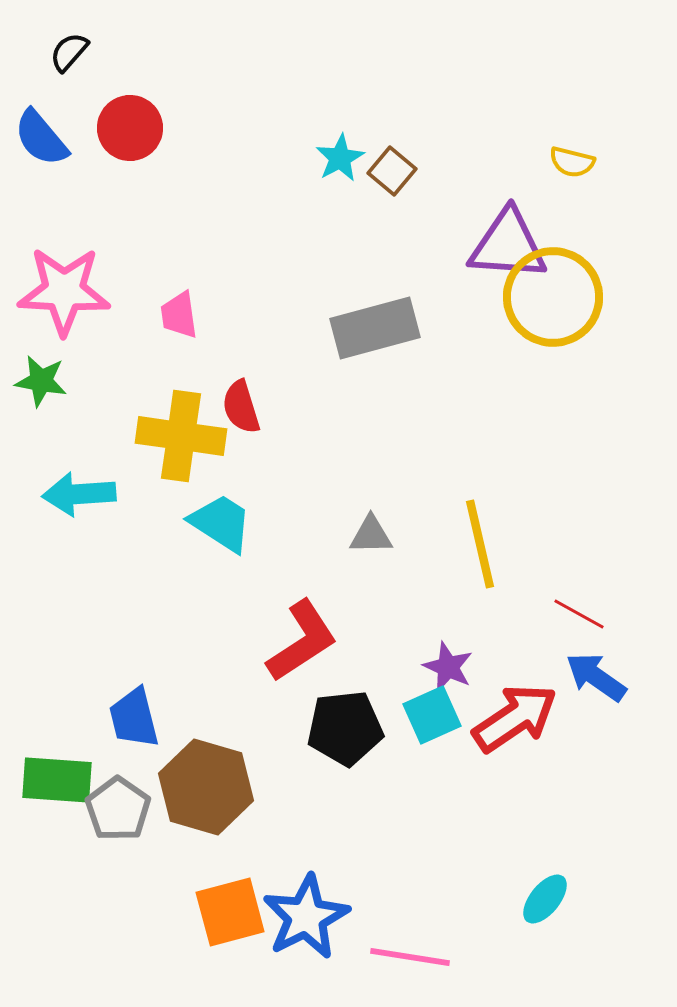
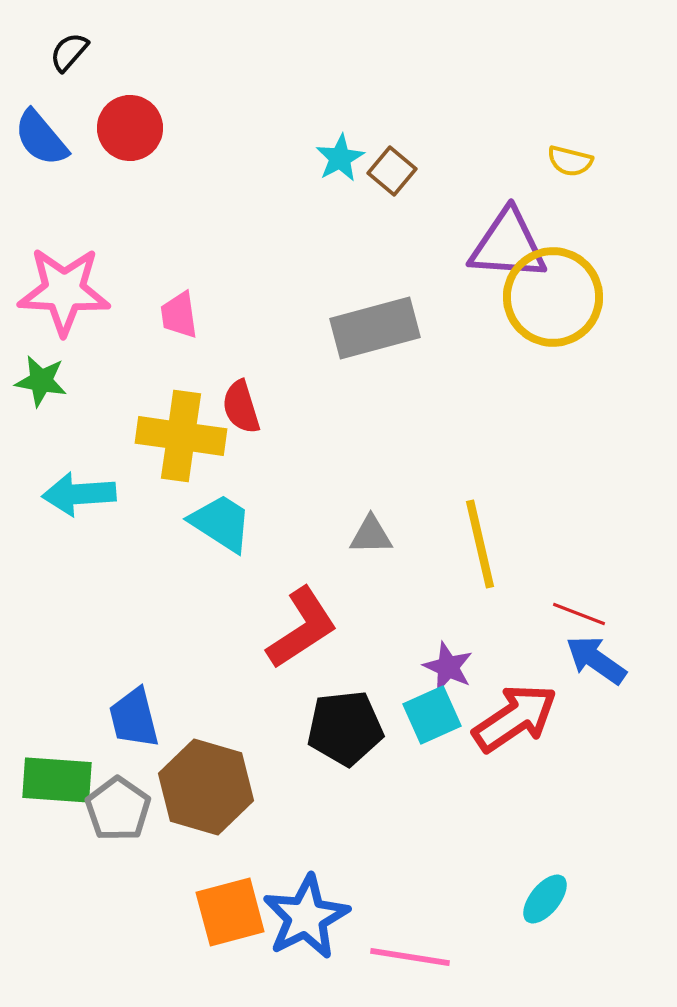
yellow semicircle: moved 2 px left, 1 px up
red line: rotated 8 degrees counterclockwise
red L-shape: moved 13 px up
blue arrow: moved 17 px up
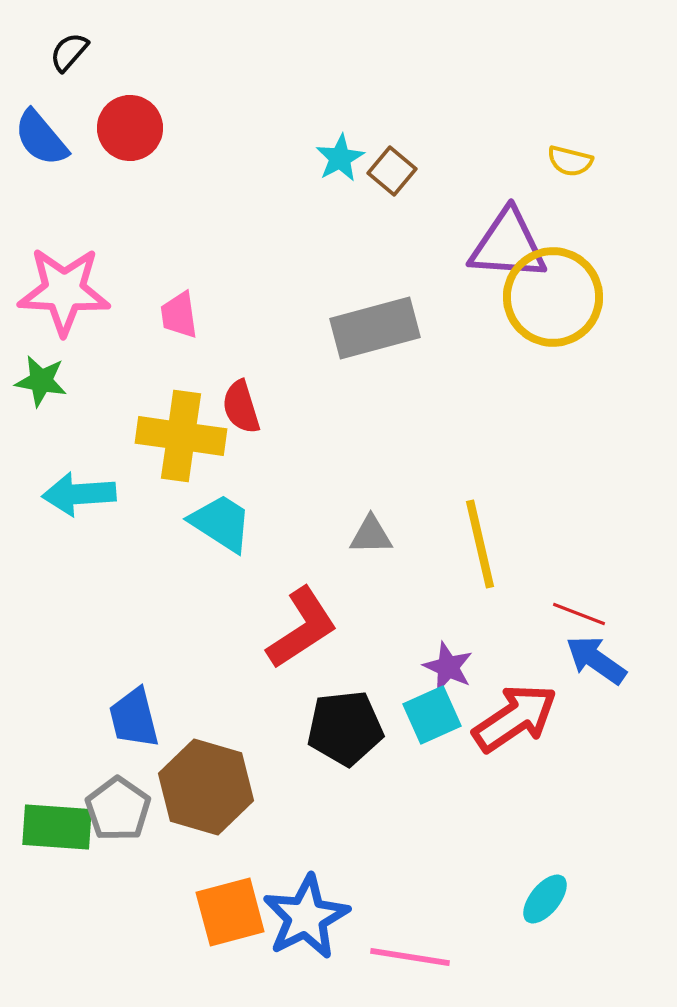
green rectangle: moved 47 px down
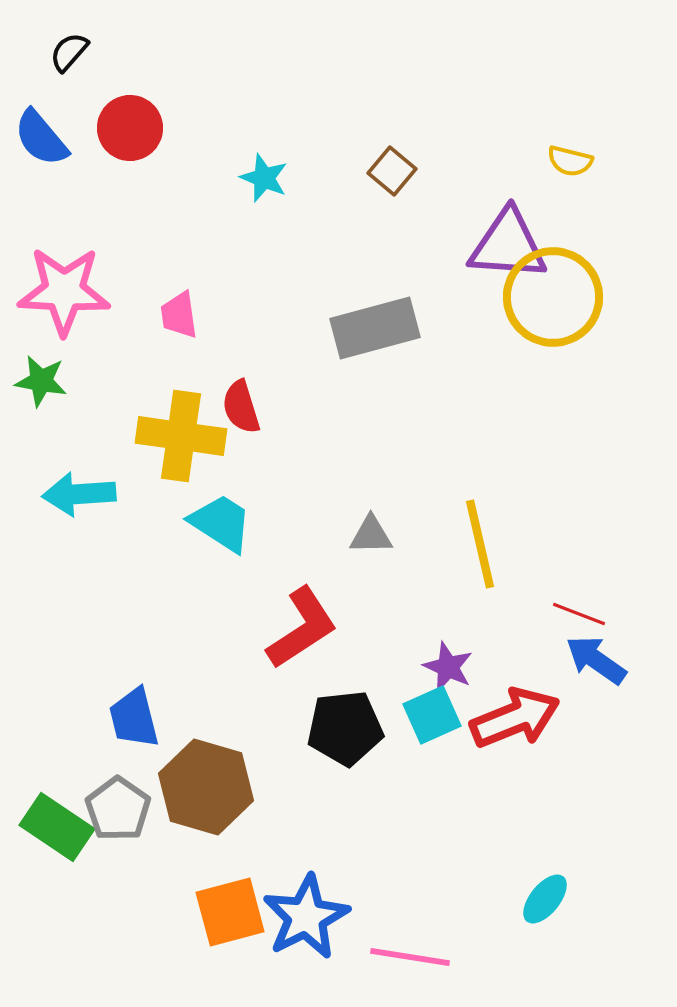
cyan star: moved 76 px left, 20 px down; rotated 21 degrees counterclockwise
red arrow: rotated 12 degrees clockwise
green rectangle: rotated 30 degrees clockwise
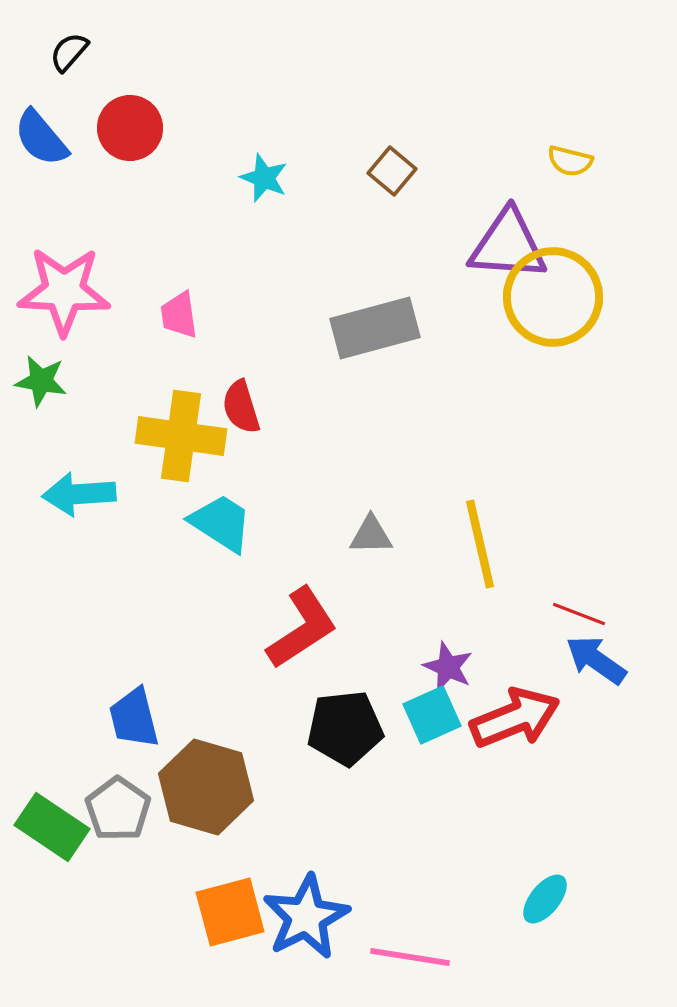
green rectangle: moved 5 px left
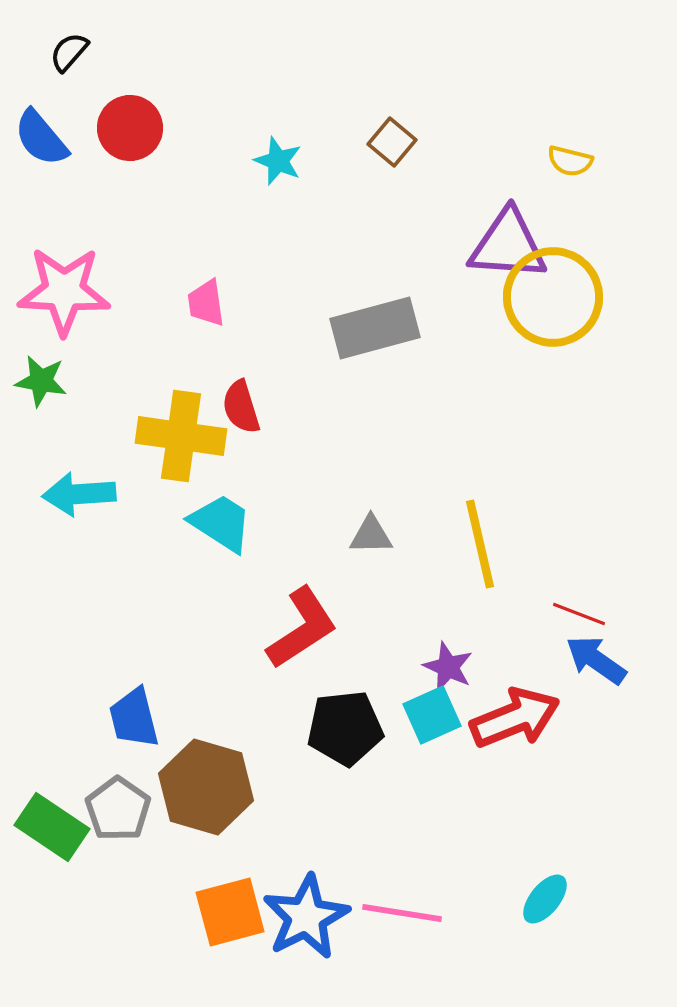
brown square: moved 29 px up
cyan star: moved 14 px right, 17 px up
pink trapezoid: moved 27 px right, 12 px up
pink line: moved 8 px left, 44 px up
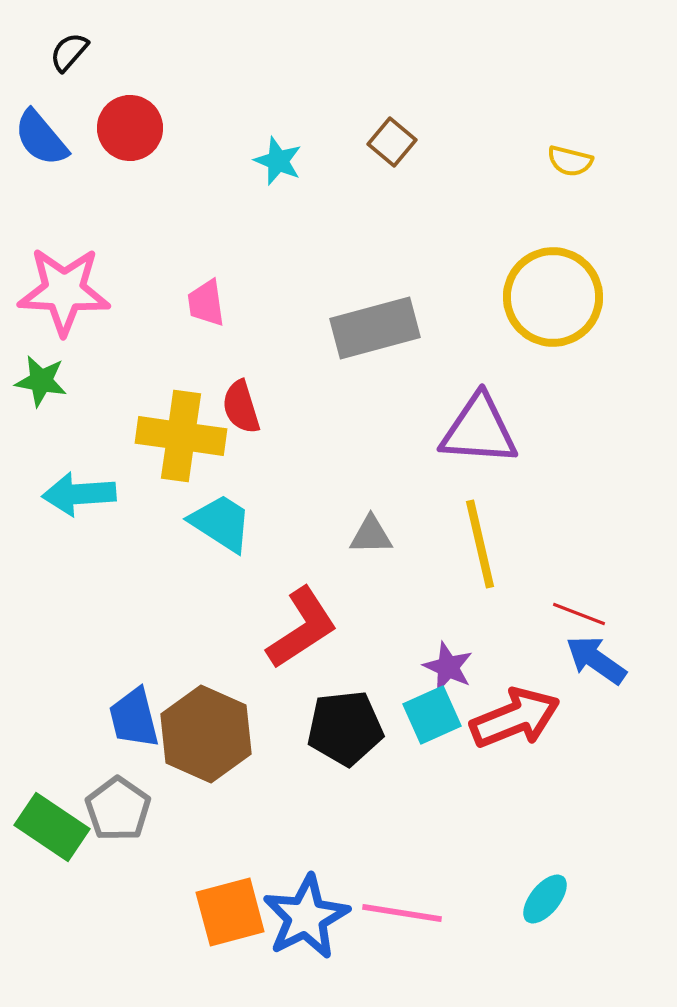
purple triangle: moved 29 px left, 185 px down
brown hexagon: moved 53 px up; rotated 8 degrees clockwise
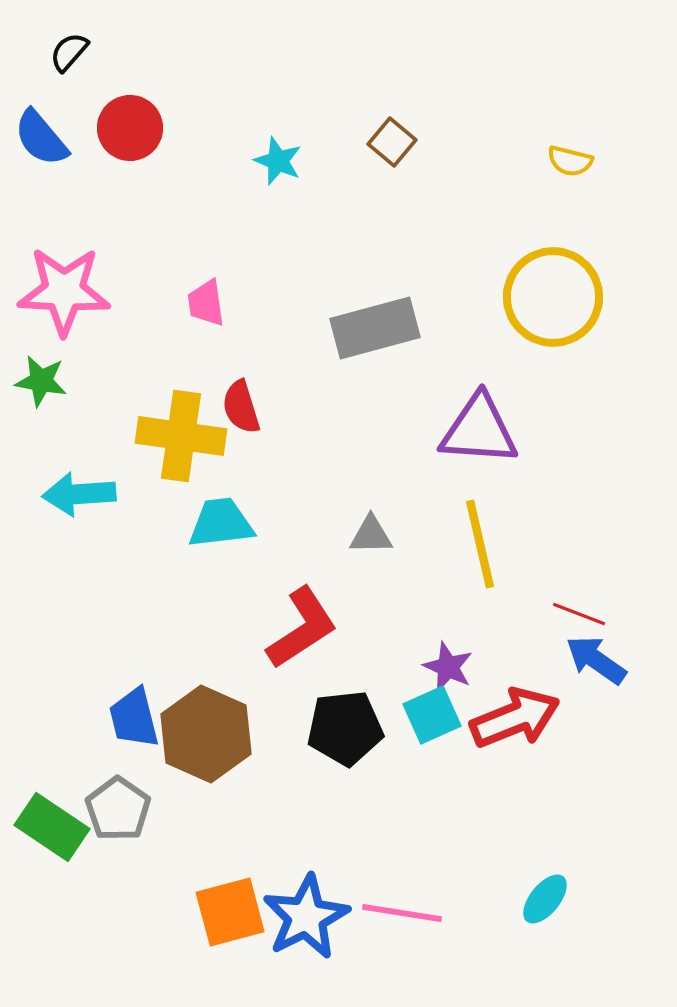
cyan trapezoid: rotated 40 degrees counterclockwise
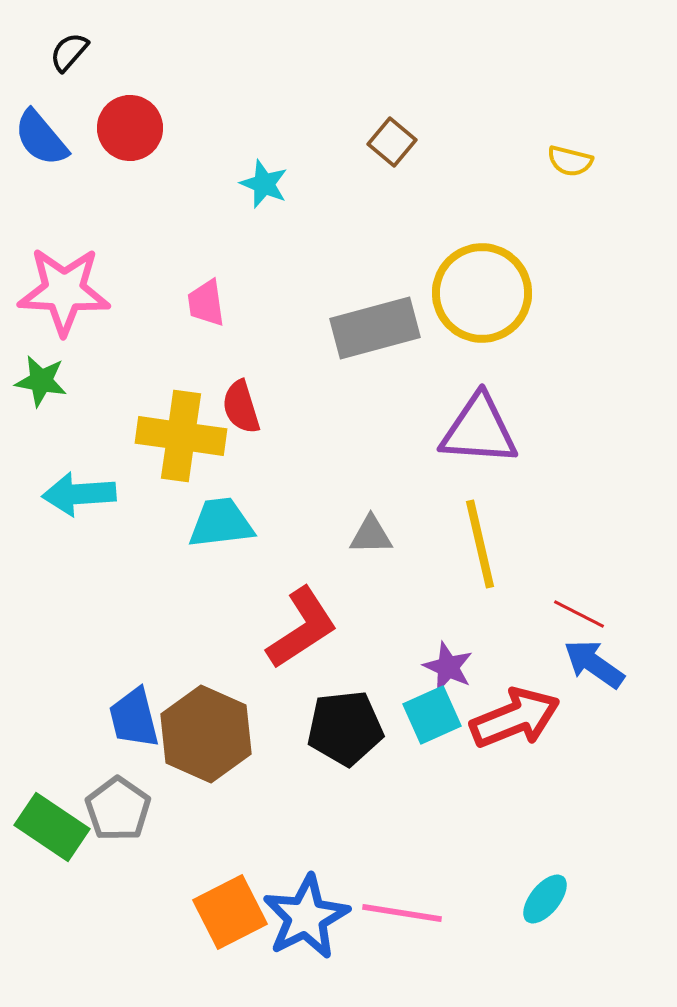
cyan star: moved 14 px left, 23 px down
yellow circle: moved 71 px left, 4 px up
red line: rotated 6 degrees clockwise
blue arrow: moved 2 px left, 4 px down
orange square: rotated 12 degrees counterclockwise
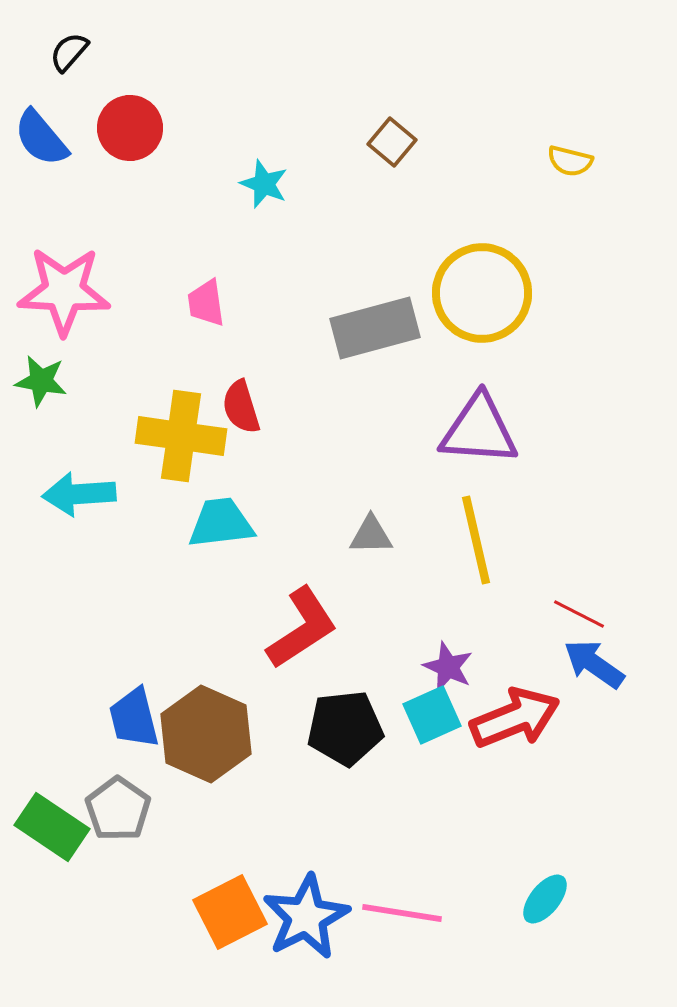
yellow line: moved 4 px left, 4 px up
